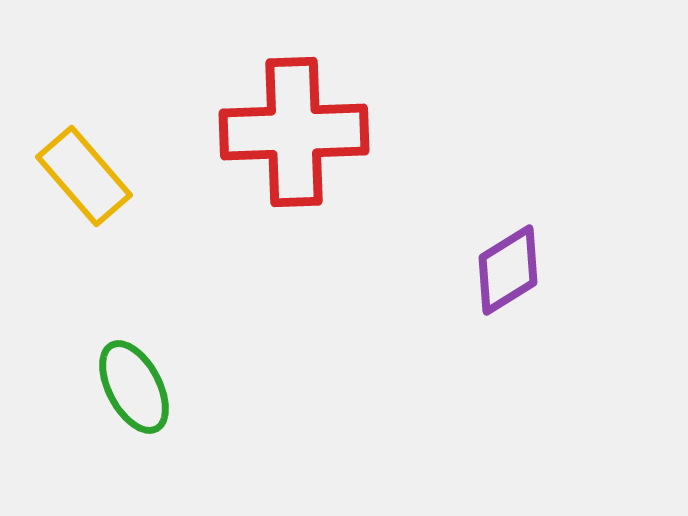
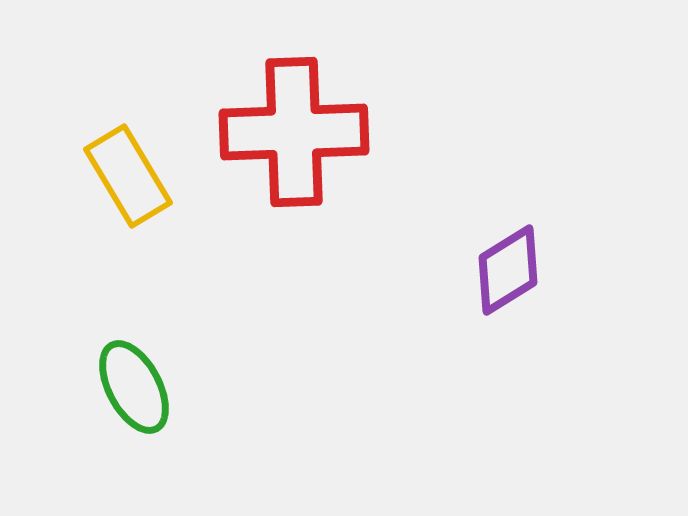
yellow rectangle: moved 44 px right; rotated 10 degrees clockwise
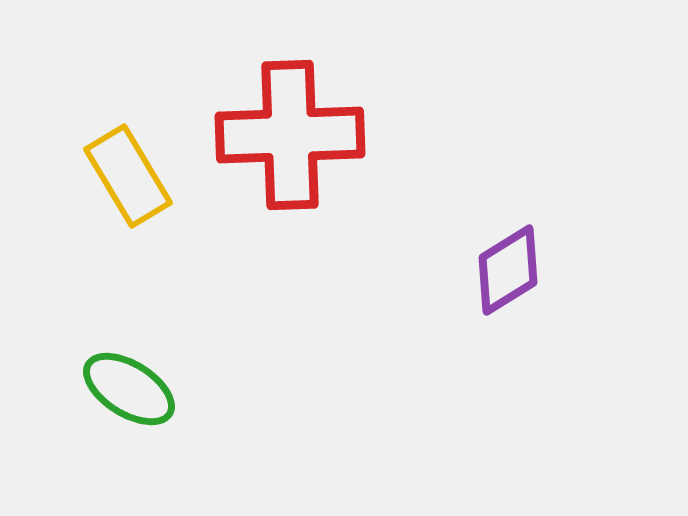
red cross: moved 4 px left, 3 px down
green ellipse: moved 5 px left, 2 px down; rotated 30 degrees counterclockwise
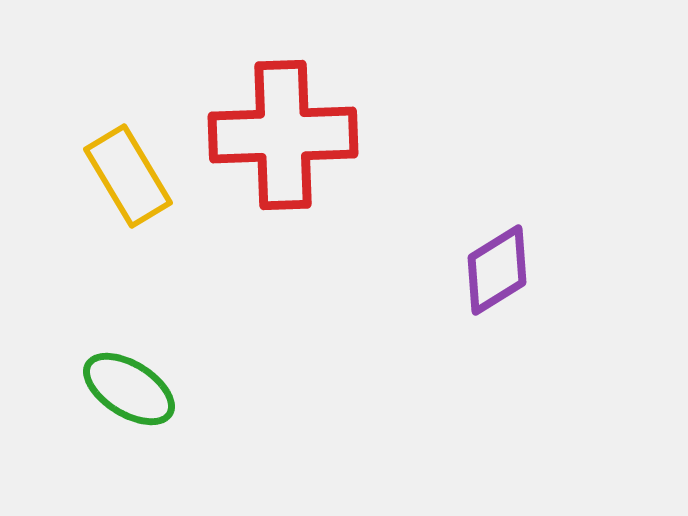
red cross: moved 7 px left
purple diamond: moved 11 px left
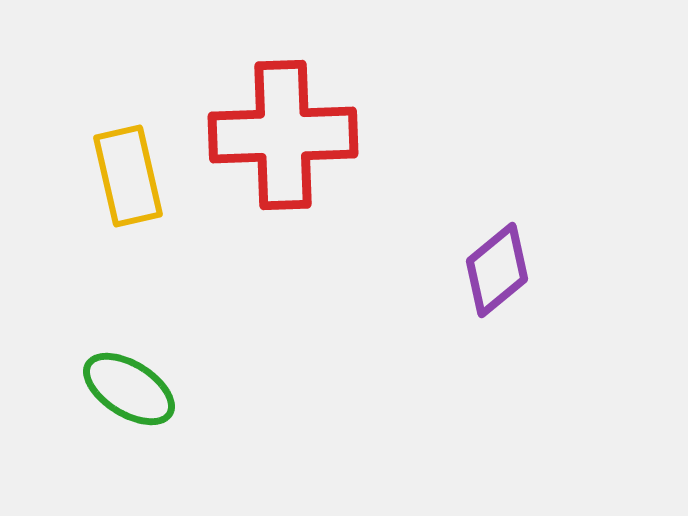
yellow rectangle: rotated 18 degrees clockwise
purple diamond: rotated 8 degrees counterclockwise
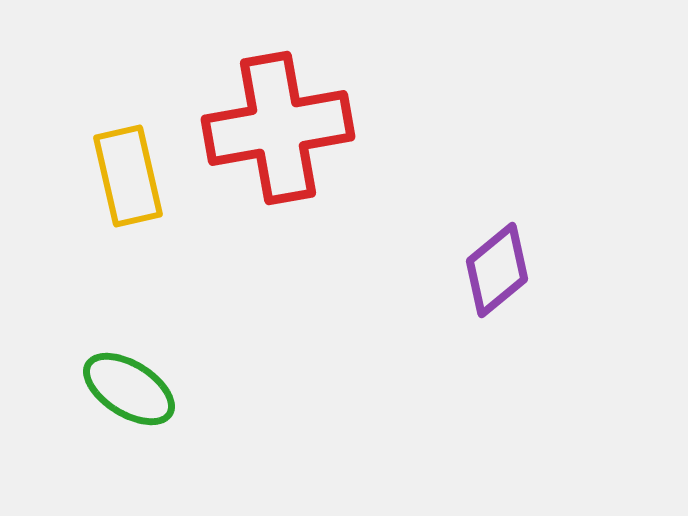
red cross: moved 5 px left, 7 px up; rotated 8 degrees counterclockwise
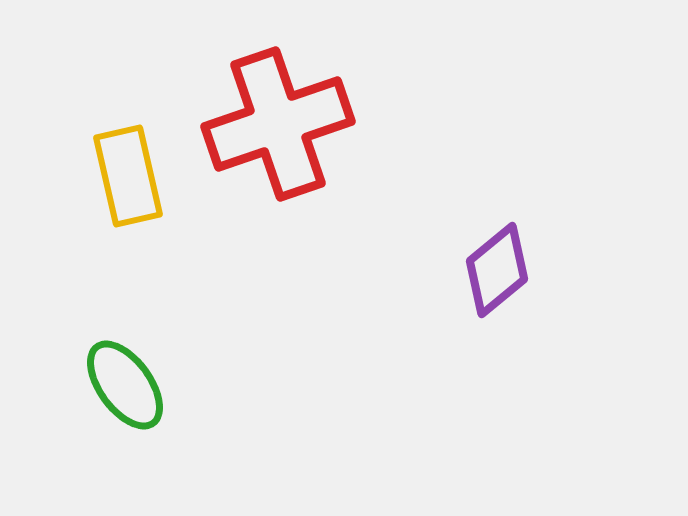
red cross: moved 4 px up; rotated 9 degrees counterclockwise
green ellipse: moved 4 px left, 4 px up; rotated 22 degrees clockwise
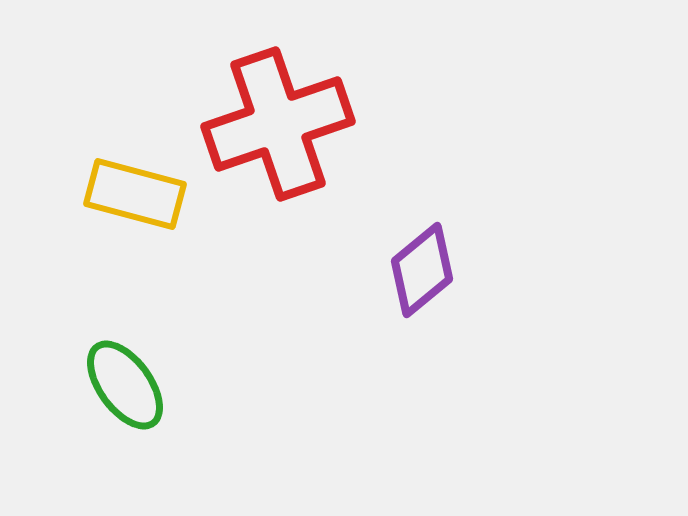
yellow rectangle: moved 7 px right, 18 px down; rotated 62 degrees counterclockwise
purple diamond: moved 75 px left
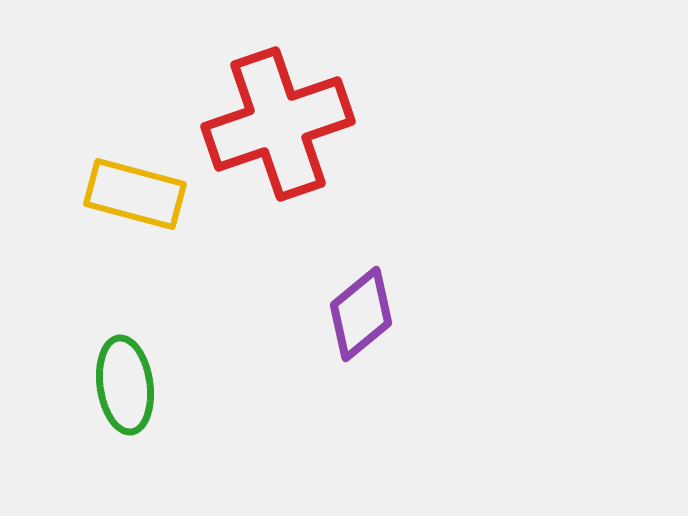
purple diamond: moved 61 px left, 44 px down
green ellipse: rotated 28 degrees clockwise
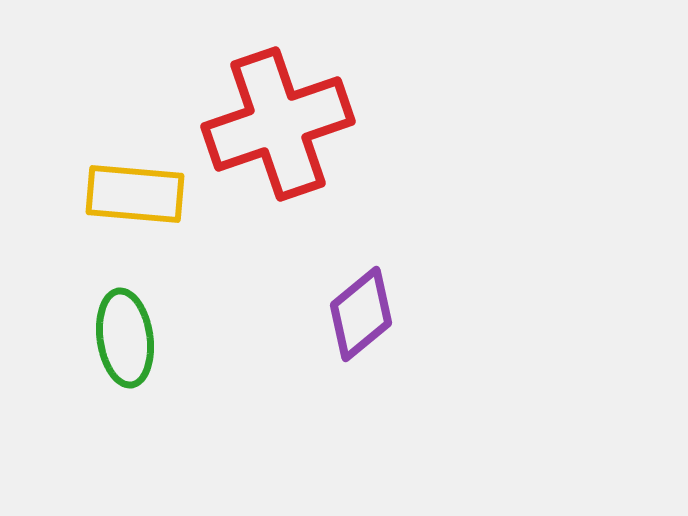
yellow rectangle: rotated 10 degrees counterclockwise
green ellipse: moved 47 px up
